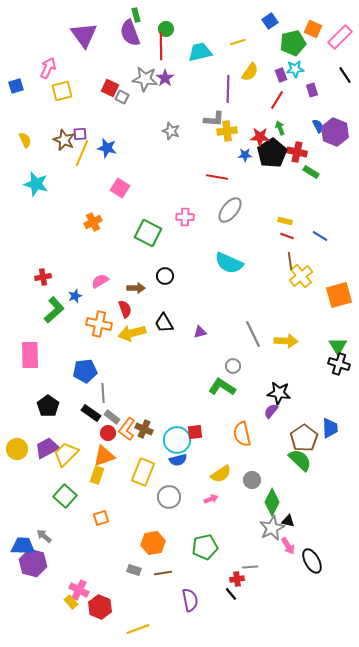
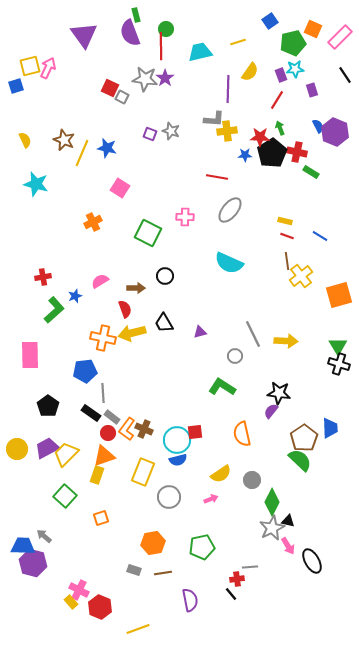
yellow square at (62, 91): moved 32 px left, 25 px up
purple square at (80, 134): moved 70 px right; rotated 24 degrees clockwise
brown line at (290, 261): moved 3 px left
orange cross at (99, 324): moved 4 px right, 14 px down
gray circle at (233, 366): moved 2 px right, 10 px up
green pentagon at (205, 547): moved 3 px left
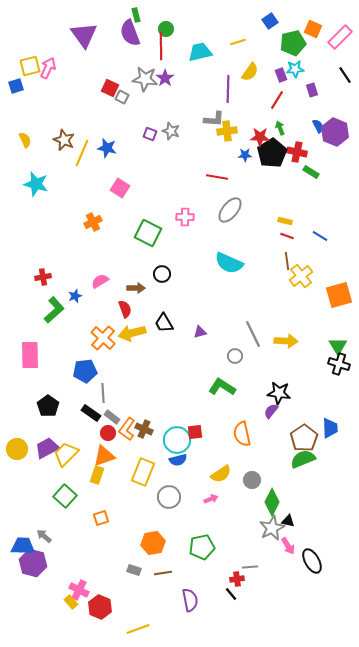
black circle at (165, 276): moved 3 px left, 2 px up
orange cross at (103, 338): rotated 30 degrees clockwise
green semicircle at (300, 460): moved 3 px right, 1 px up; rotated 65 degrees counterclockwise
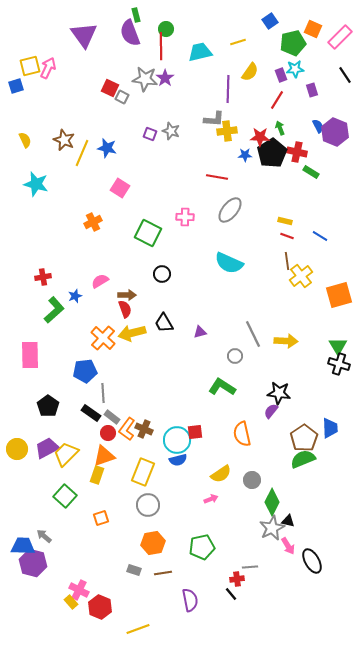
brown arrow at (136, 288): moved 9 px left, 7 px down
gray circle at (169, 497): moved 21 px left, 8 px down
